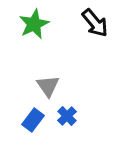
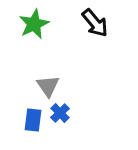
blue cross: moved 7 px left, 3 px up
blue rectangle: rotated 30 degrees counterclockwise
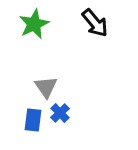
gray triangle: moved 2 px left, 1 px down
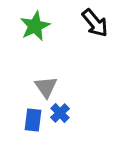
green star: moved 1 px right, 2 px down
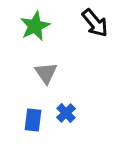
gray triangle: moved 14 px up
blue cross: moved 6 px right
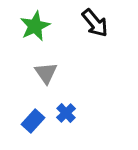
blue rectangle: moved 1 px down; rotated 35 degrees clockwise
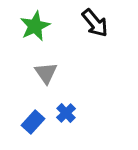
blue rectangle: moved 1 px down
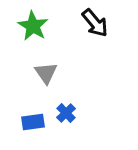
green star: moved 2 px left; rotated 16 degrees counterclockwise
blue rectangle: rotated 40 degrees clockwise
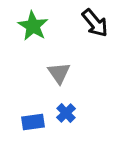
gray triangle: moved 13 px right
